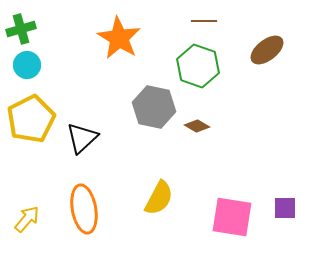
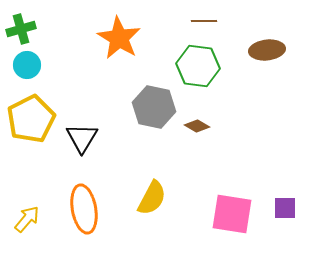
brown ellipse: rotated 32 degrees clockwise
green hexagon: rotated 12 degrees counterclockwise
black triangle: rotated 16 degrees counterclockwise
yellow semicircle: moved 7 px left
pink square: moved 3 px up
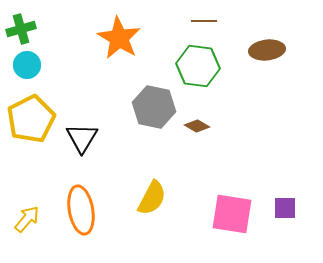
orange ellipse: moved 3 px left, 1 px down
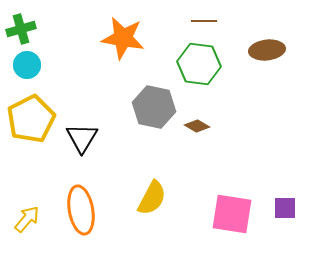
orange star: moved 4 px right; rotated 21 degrees counterclockwise
green hexagon: moved 1 px right, 2 px up
